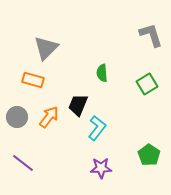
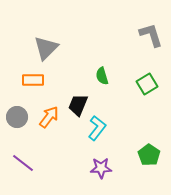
green semicircle: moved 3 px down; rotated 12 degrees counterclockwise
orange rectangle: rotated 15 degrees counterclockwise
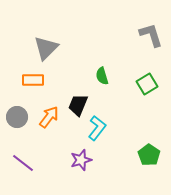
purple star: moved 20 px left, 8 px up; rotated 15 degrees counterclockwise
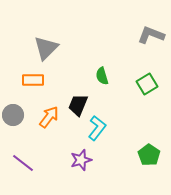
gray L-shape: rotated 52 degrees counterclockwise
gray circle: moved 4 px left, 2 px up
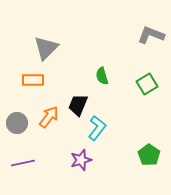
gray circle: moved 4 px right, 8 px down
purple line: rotated 50 degrees counterclockwise
